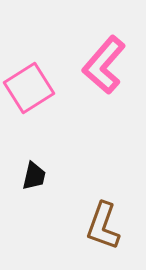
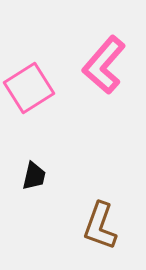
brown L-shape: moved 3 px left
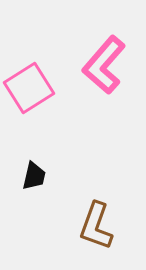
brown L-shape: moved 4 px left
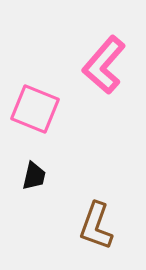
pink square: moved 6 px right, 21 px down; rotated 36 degrees counterclockwise
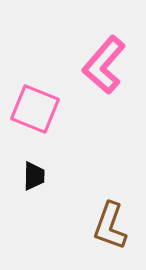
black trapezoid: rotated 12 degrees counterclockwise
brown L-shape: moved 14 px right
